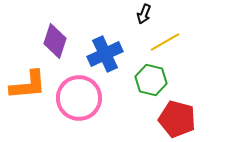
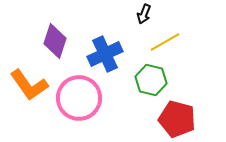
orange L-shape: moved 1 px right; rotated 60 degrees clockwise
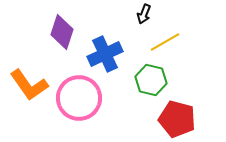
purple diamond: moved 7 px right, 9 px up
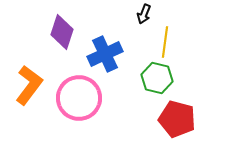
yellow line: rotated 52 degrees counterclockwise
green hexagon: moved 6 px right, 2 px up
orange L-shape: rotated 108 degrees counterclockwise
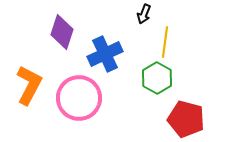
green hexagon: rotated 16 degrees clockwise
orange L-shape: rotated 9 degrees counterclockwise
red pentagon: moved 9 px right
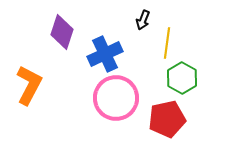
black arrow: moved 1 px left, 6 px down
yellow line: moved 2 px right, 1 px down
green hexagon: moved 25 px right
pink circle: moved 37 px right
red pentagon: moved 19 px left; rotated 27 degrees counterclockwise
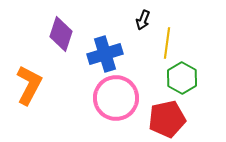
purple diamond: moved 1 px left, 2 px down
blue cross: rotated 8 degrees clockwise
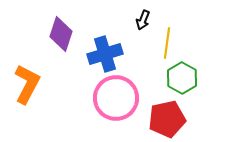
orange L-shape: moved 2 px left, 1 px up
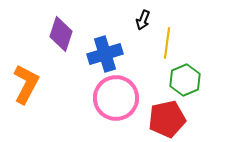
green hexagon: moved 3 px right, 2 px down; rotated 8 degrees clockwise
orange L-shape: moved 1 px left
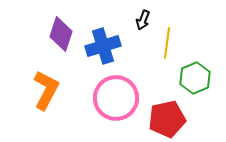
blue cross: moved 2 px left, 8 px up
green hexagon: moved 10 px right, 2 px up
orange L-shape: moved 20 px right, 6 px down
